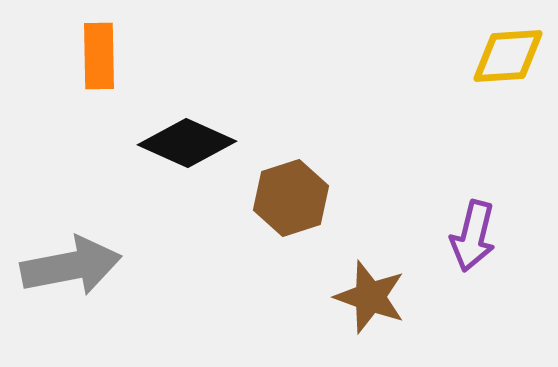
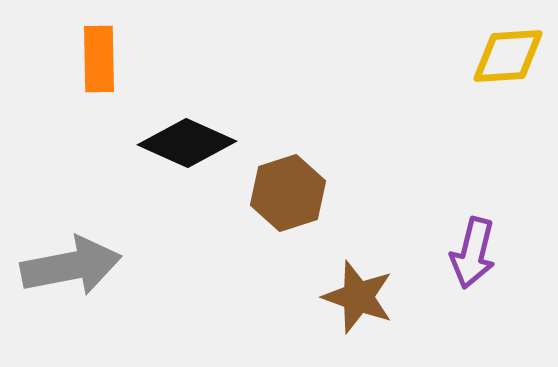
orange rectangle: moved 3 px down
brown hexagon: moved 3 px left, 5 px up
purple arrow: moved 17 px down
brown star: moved 12 px left
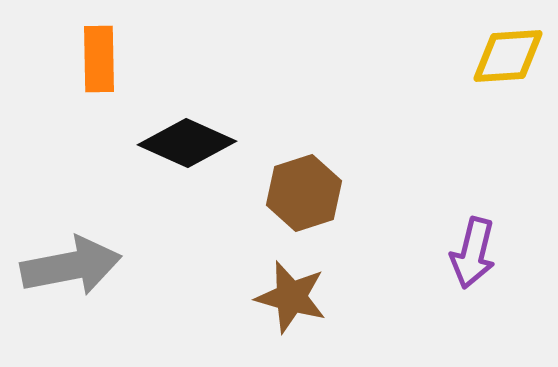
brown hexagon: moved 16 px right
brown star: moved 67 px left; rotated 4 degrees counterclockwise
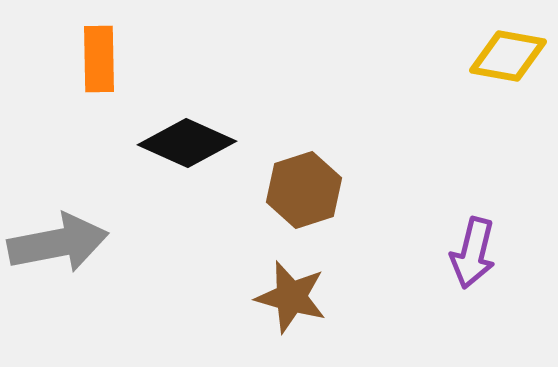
yellow diamond: rotated 14 degrees clockwise
brown hexagon: moved 3 px up
gray arrow: moved 13 px left, 23 px up
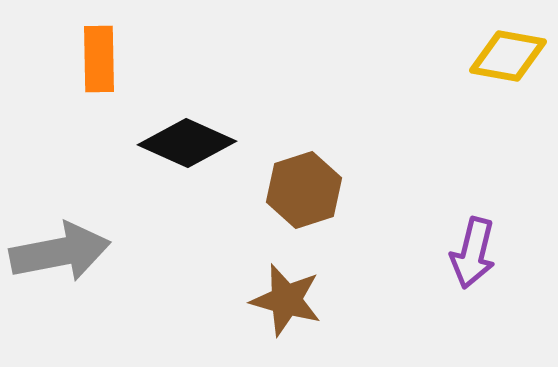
gray arrow: moved 2 px right, 9 px down
brown star: moved 5 px left, 3 px down
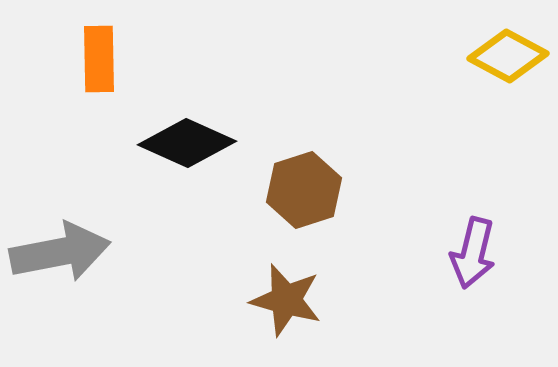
yellow diamond: rotated 18 degrees clockwise
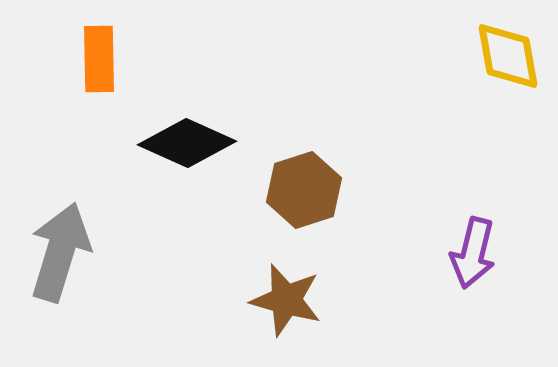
yellow diamond: rotated 52 degrees clockwise
gray arrow: rotated 62 degrees counterclockwise
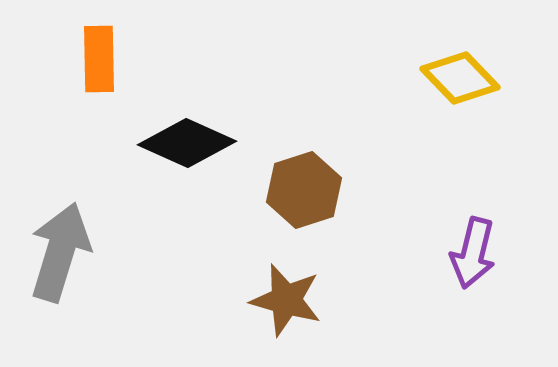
yellow diamond: moved 48 px left, 22 px down; rotated 34 degrees counterclockwise
